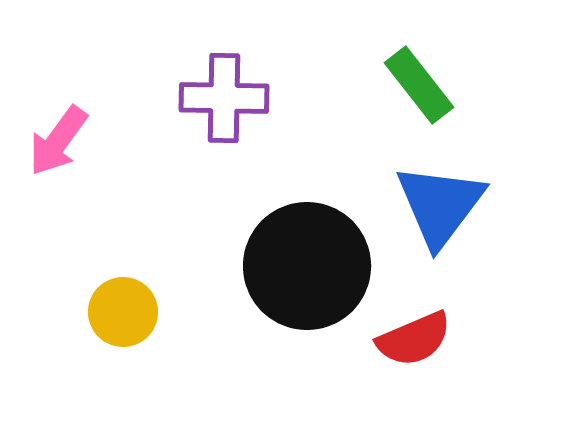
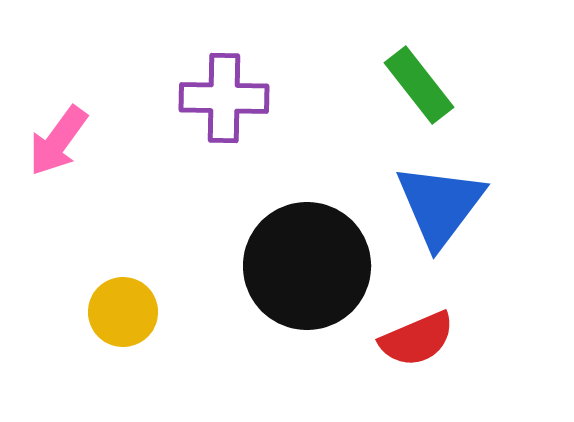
red semicircle: moved 3 px right
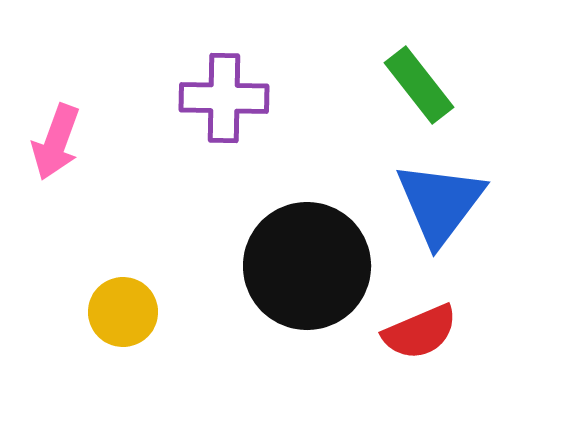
pink arrow: moved 2 px left, 1 px down; rotated 16 degrees counterclockwise
blue triangle: moved 2 px up
red semicircle: moved 3 px right, 7 px up
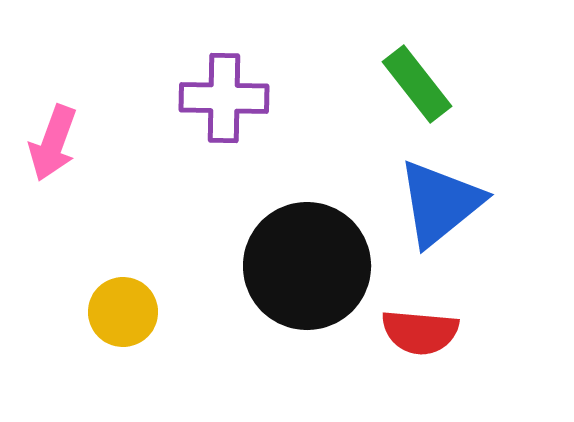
green rectangle: moved 2 px left, 1 px up
pink arrow: moved 3 px left, 1 px down
blue triangle: rotated 14 degrees clockwise
red semicircle: rotated 28 degrees clockwise
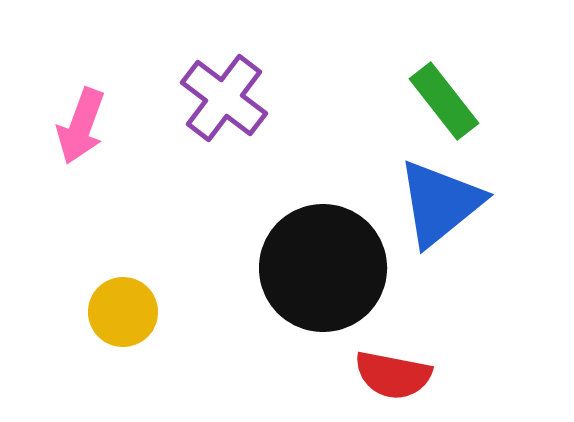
green rectangle: moved 27 px right, 17 px down
purple cross: rotated 36 degrees clockwise
pink arrow: moved 28 px right, 17 px up
black circle: moved 16 px right, 2 px down
red semicircle: moved 27 px left, 43 px down; rotated 6 degrees clockwise
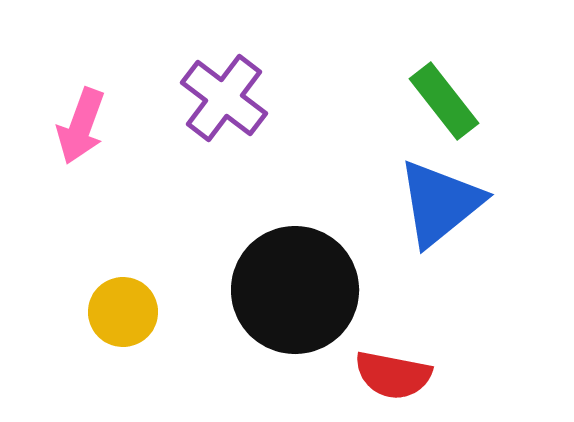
black circle: moved 28 px left, 22 px down
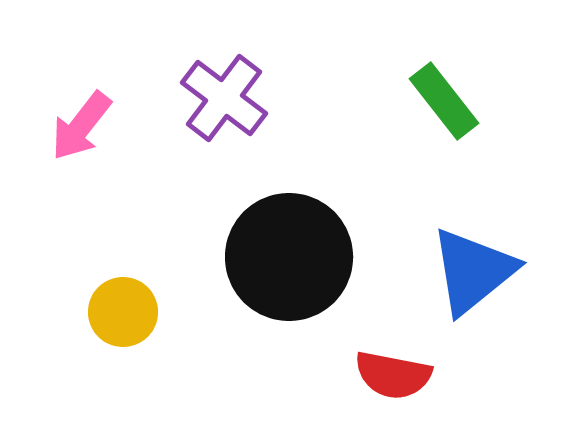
pink arrow: rotated 18 degrees clockwise
blue triangle: moved 33 px right, 68 px down
black circle: moved 6 px left, 33 px up
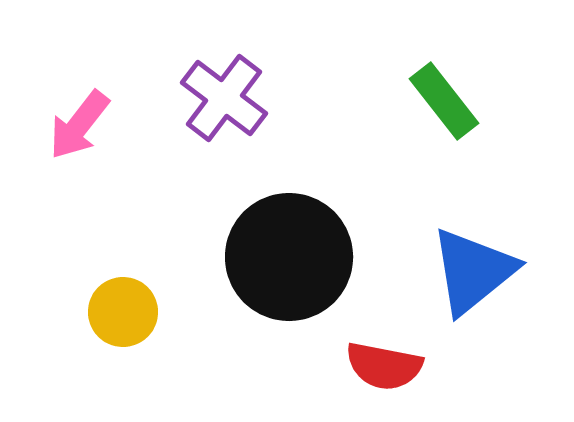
pink arrow: moved 2 px left, 1 px up
red semicircle: moved 9 px left, 9 px up
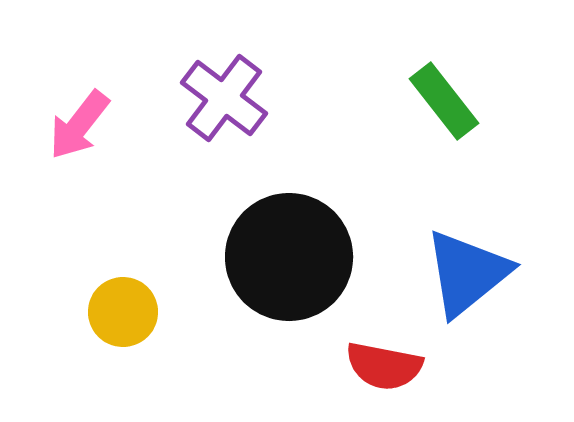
blue triangle: moved 6 px left, 2 px down
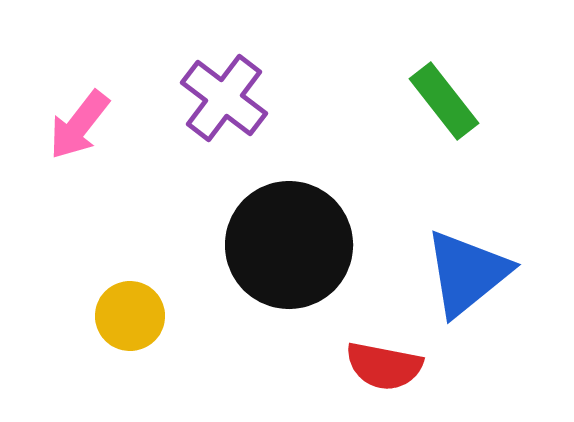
black circle: moved 12 px up
yellow circle: moved 7 px right, 4 px down
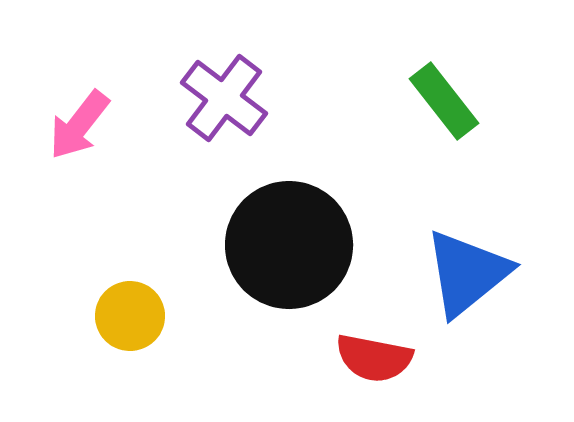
red semicircle: moved 10 px left, 8 px up
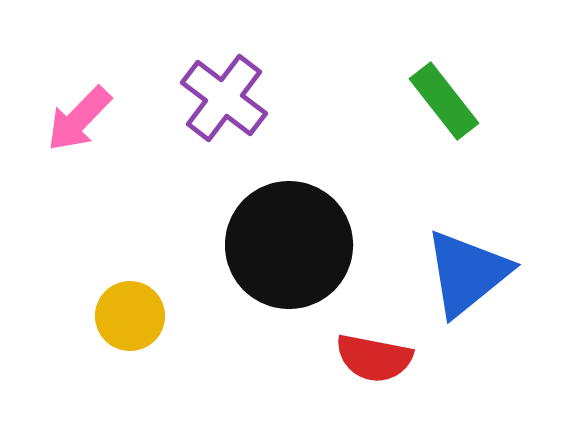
pink arrow: moved 6 px up; rotated 6 degrees clockwise
